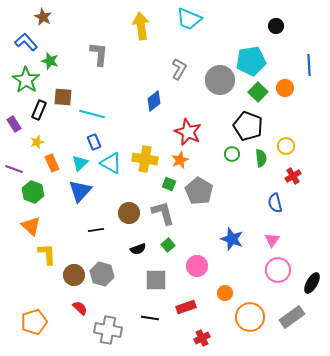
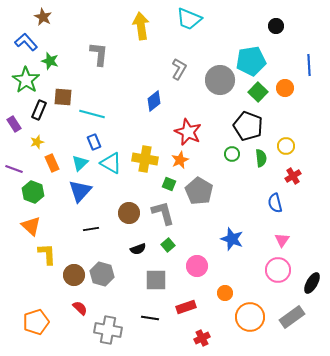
black line at (96, 230): moved 5 px left, 1 px up
pink triangle at (272, 240): moved 10 px right
orange pentagon at (34, 322): moved 2 px right
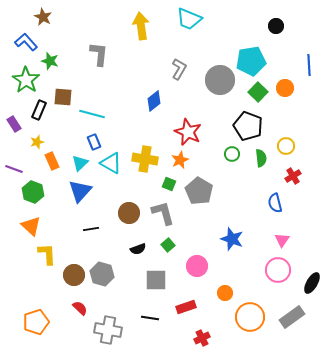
orange rectangle at (52, 163): moved 2 px up
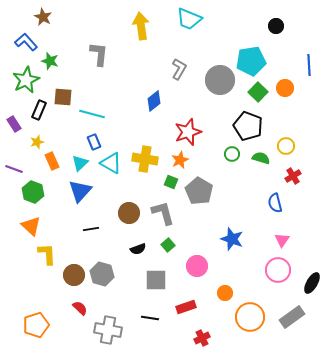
green star at (26, 80): rotated 12 degrees clockwise
red star at (188, 132): rotated 28 degrees clockwise
green semicircle at (261, 158): rotated 66 degrees counterclockwise
green square at (169, 184): moved 2 px right, 2 px up
orange pentagon at (36, 322): moved 3 px down
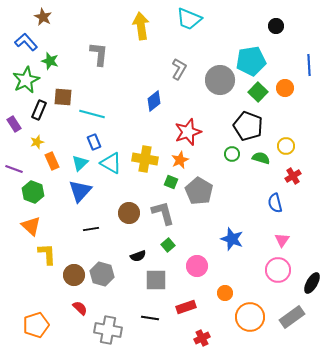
black semicircle at (138, 249): moved 7 px down
